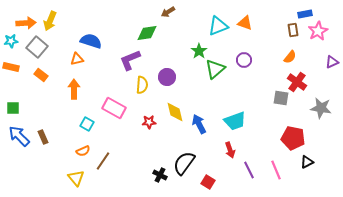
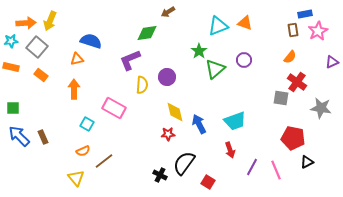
red star at (149, 122): moved 19 px right, 12 px down
brown line at (103, 161): moved 1 px right; rotated 18 degrees clockwise
purple line at (249, 170): moved 3 px right, 3 px up; rotated 54 degrees clockwise
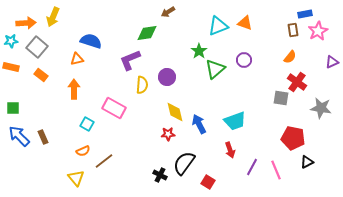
yellow arrow at (50, 21): moved 3 px right, 4 px up
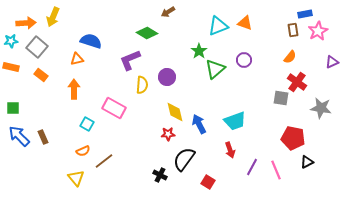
green diamond at (147, 33): rotated 40 degrees clockwise
black semicircle at (184, 163): moved 4 px up
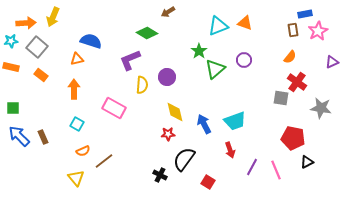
cyan square at (87, 124): moved 10 px left
blue arrow at (199, 124): moved 5 px right
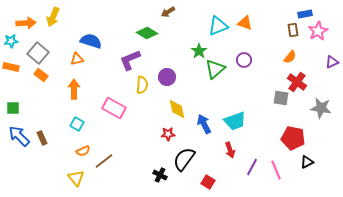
gray square at (37, 47): moved 1 px right, 6 px down
yellow diamond at (175, 112): moved 2 px right, 3 px up
brown rectangle at (43, 137): moved 1 px left, 1 px down
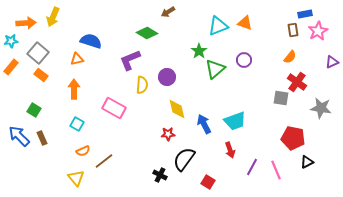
orange rectangle at (11, 67): rotated 63 degrees counterclockwise
green square at (13, 108): moved 21 px right, 2 px down; rotated 32 degrees clockwise
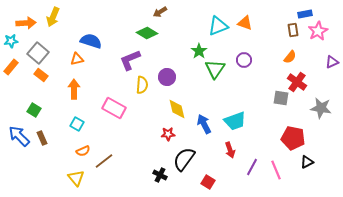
brown arrow at (168, 12): moved 8 px left
green triangle at (215, 69): rotated 15 degrees counterclockwise
